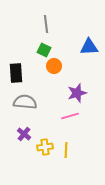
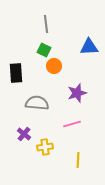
gray semicircle: moved 12 px right, 1 px down
pink line: moved 2 px right, 8 px down
yellow line: moved 12 px right, 10 px down
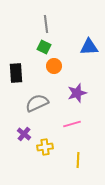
green square: moved 3 px up
gray semicircle: rotated 30 degrees counterclockwise
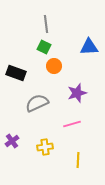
black rectangle: rotated 66 degrees counterclockwise
purple cross: moved 12 px left, 7 px down; rotated 16 degrees clockwise
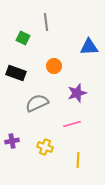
gray line: moved 2 px up
green square: moved 21 px left, 9 px up
purple cross: rotated 24 degrees clockwise
yellow cross: rotated 28 degrees clockwise
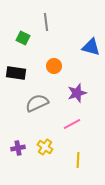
blue triangle: moved 2 px right; rotated 18 degrees clockwise
black rectangle: rotated 12 degrees counterclockwise
pink line: rotated 12 degrees counterclockwise
purple cross: moved 6 px right, 7 px down
yellow cross: rotated 14 degrees clockwise
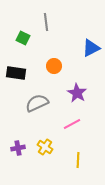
blue triangle: moved 1 px down; rotated 42 degrees counterclockwise
purple star: rotated 24 degrees counterclockwise
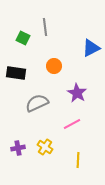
gray line: moved 1 px left, 5 px down
